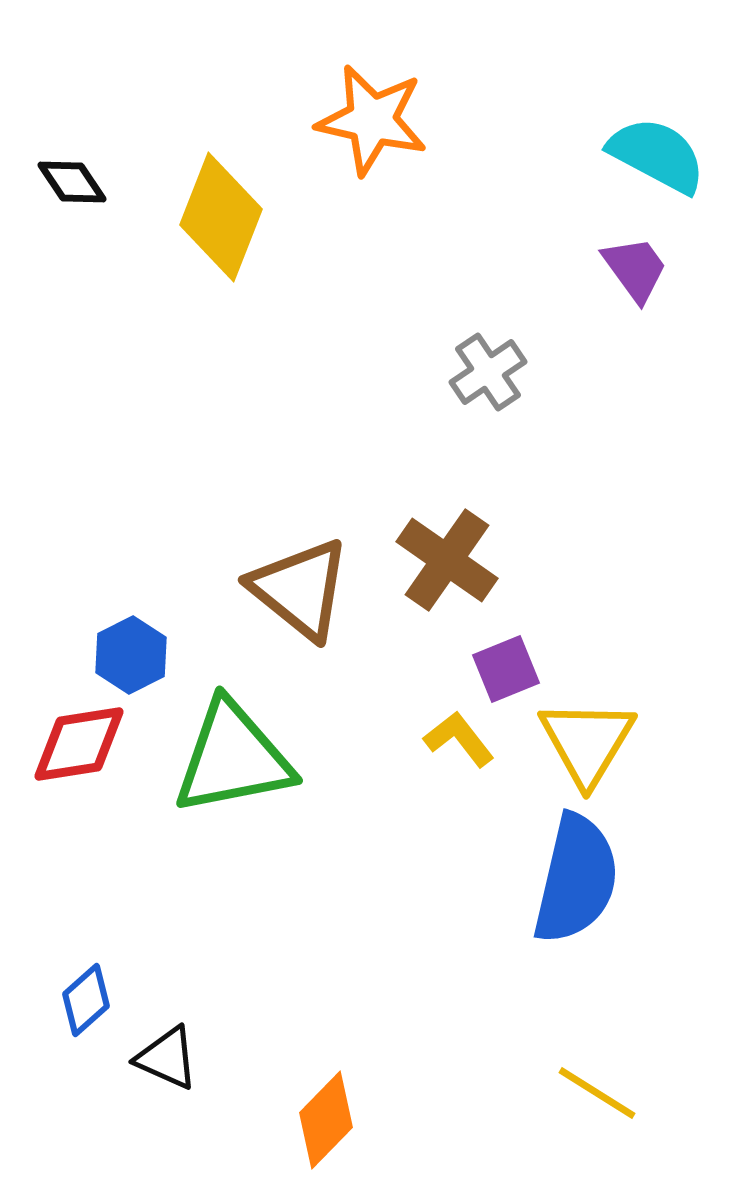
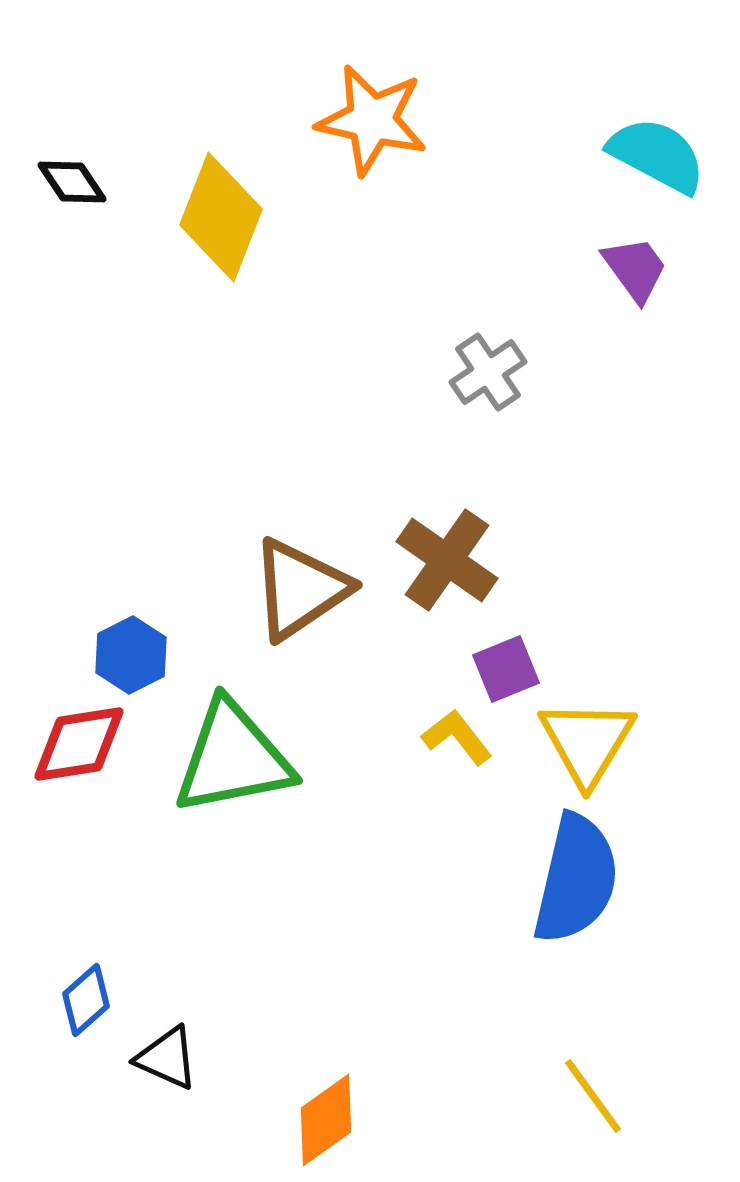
brown triangle: rotated 47 degrees clockwise
yellow L-shape: moved 2 px left, 2 px up
yellow line: moved 4 px left, 3 px down; rotated 22 degrees clockwise
orange diamond: rotated 10 degrees clockwise
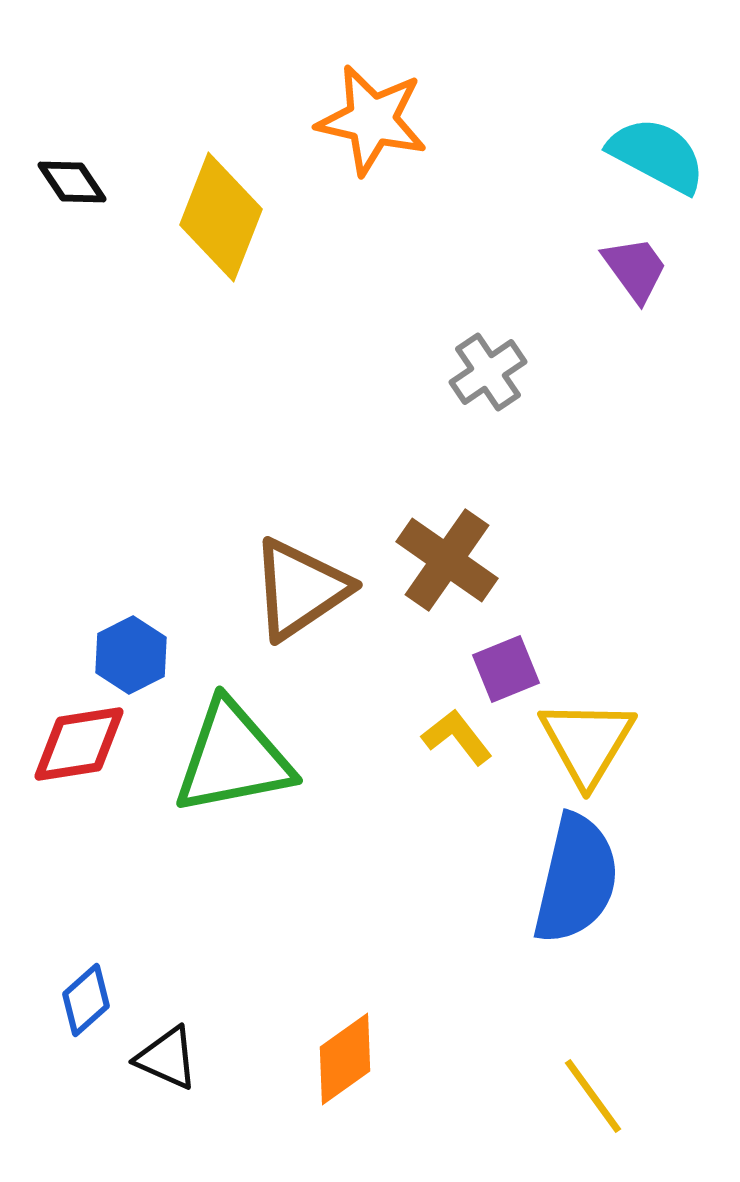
orange diamond: moved 19 px right, 61 px up
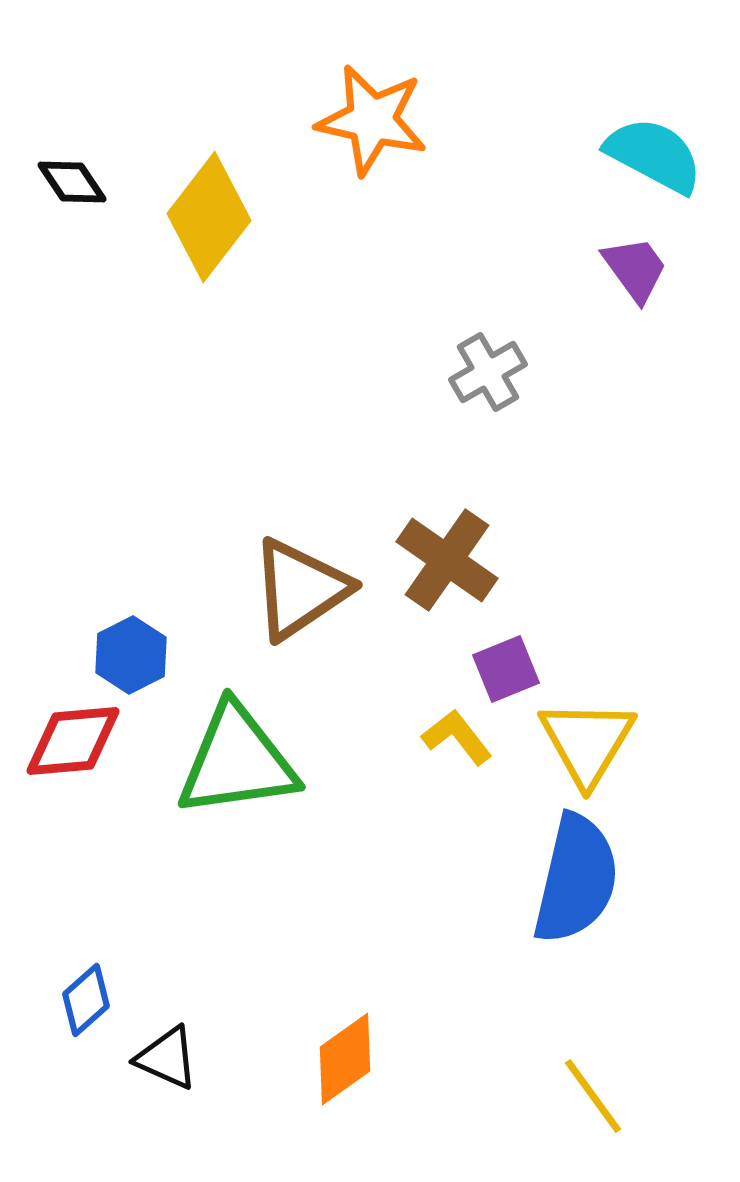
cyan semicircle: moved 3 px left
yellow diamond: moved 12 px left; rotated 16 degrees clockwise
gray cross: rotated 4 degrees clockwise
red diamond: moved 6 px left, 3 px up; rotated 4 degrees clockwise
green triangle: moved 4 px right, 3 px down; rotated 3 degrees clockwise
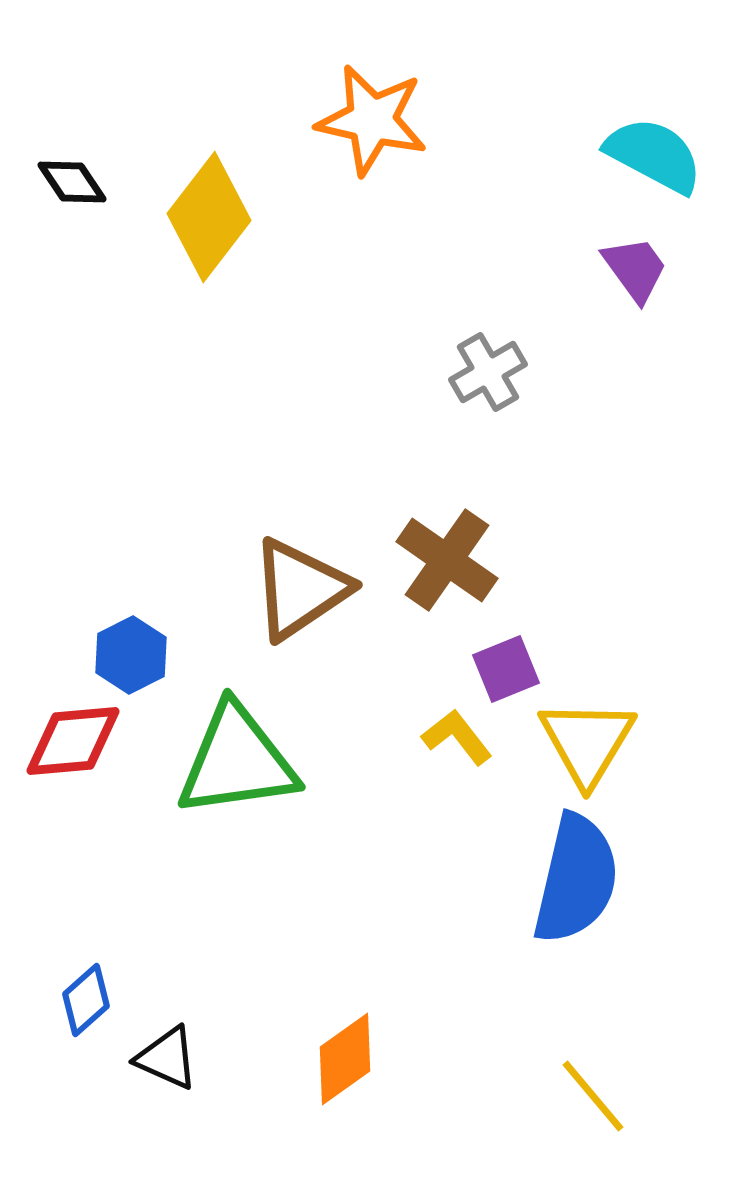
yellow line: rotated 4 degrees counterclockwise
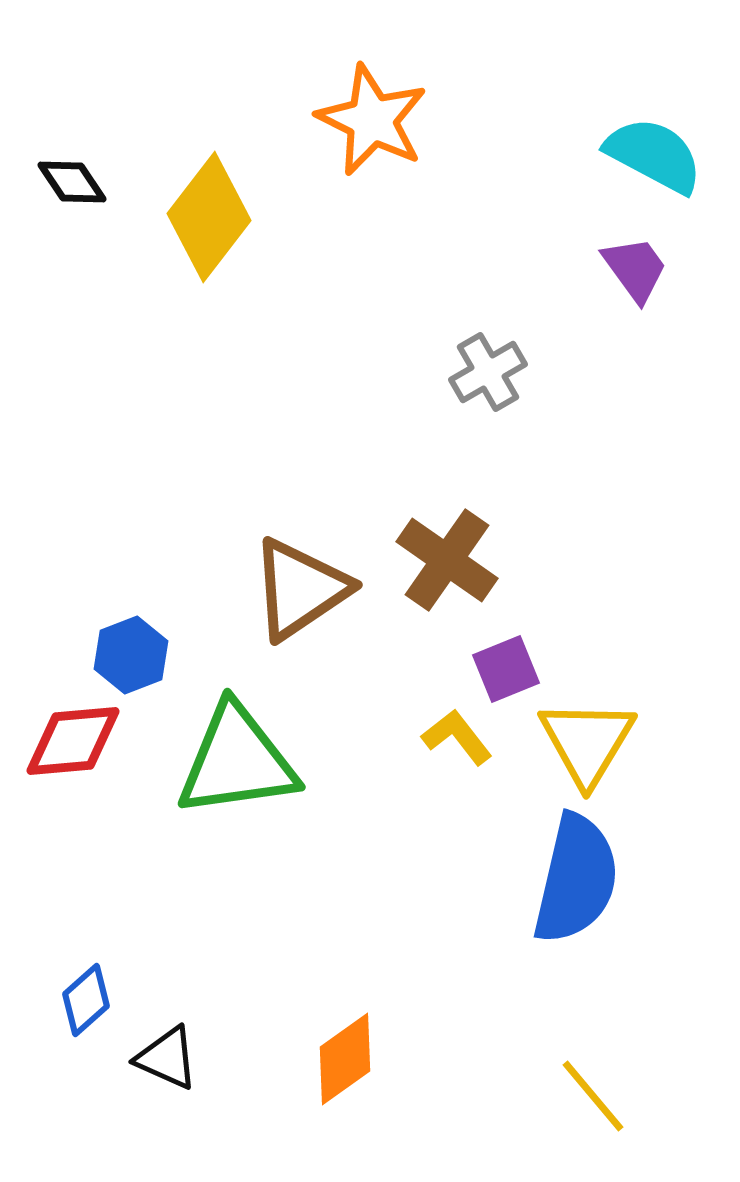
orange star: rotated 13 degrees clockwise
blue hexagon: rotated 6 degrees clockwise
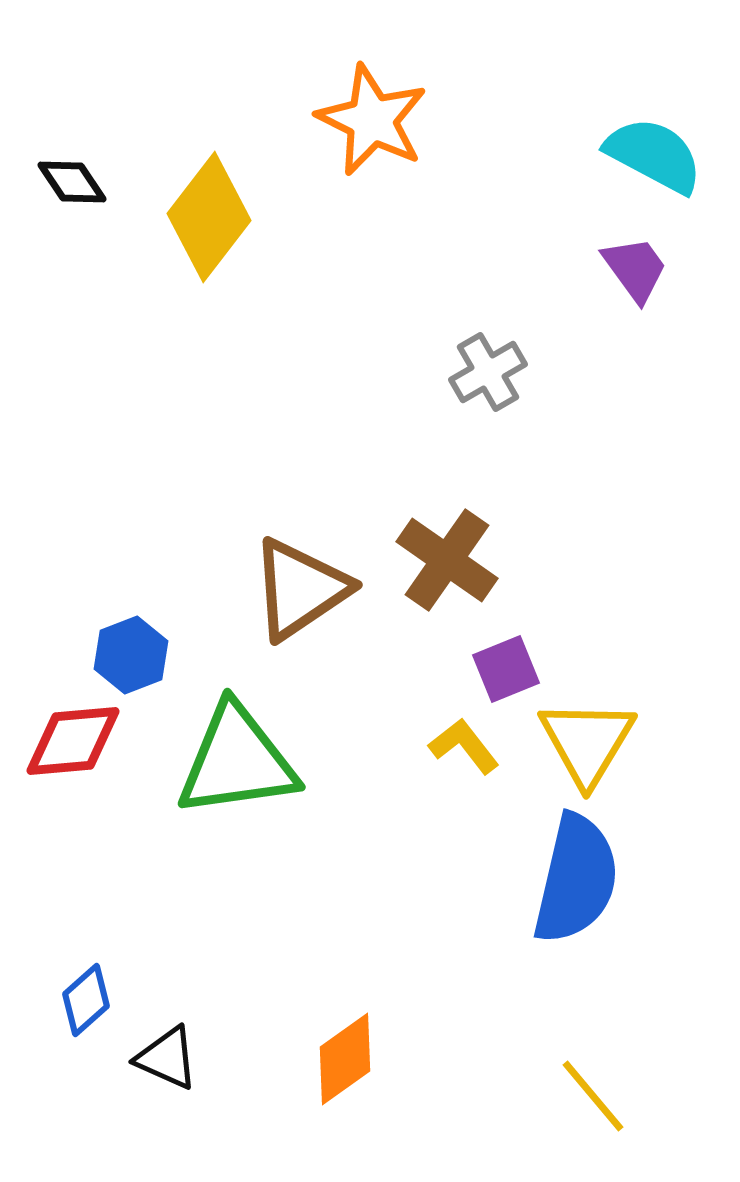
yellow L-shape: moved 7 px right, 9 px down
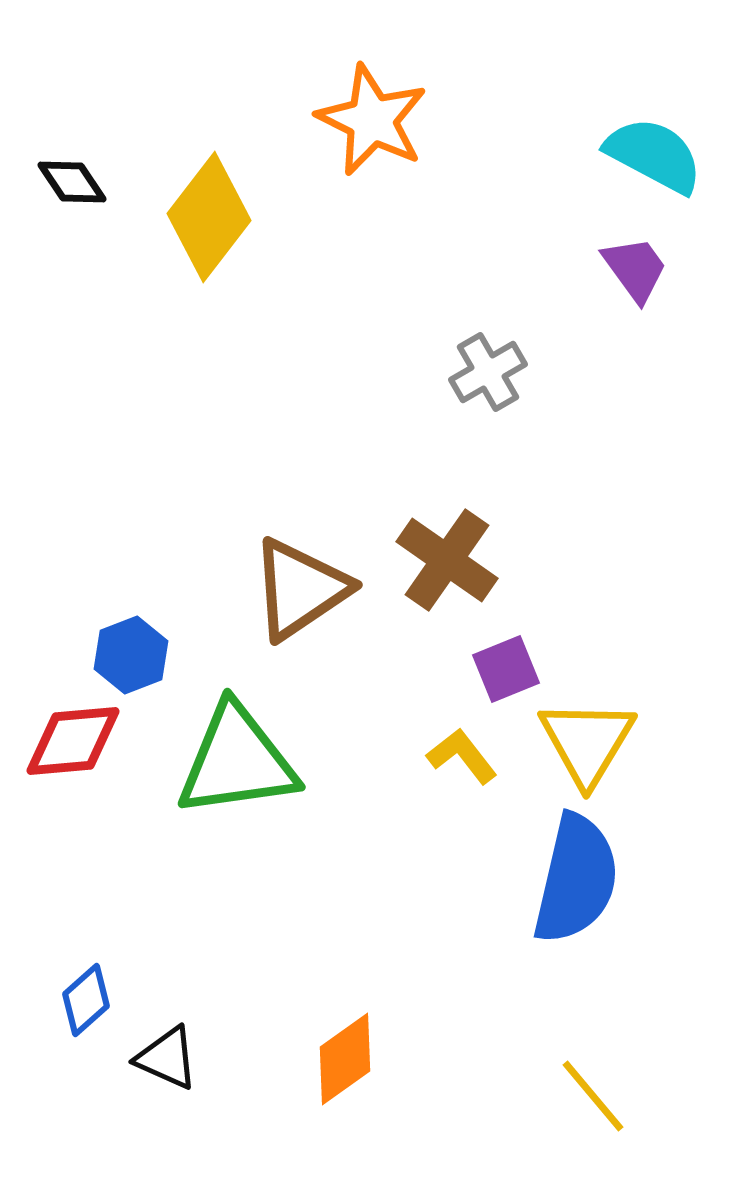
yellow L-shape: moved 2 px left, 10 px down
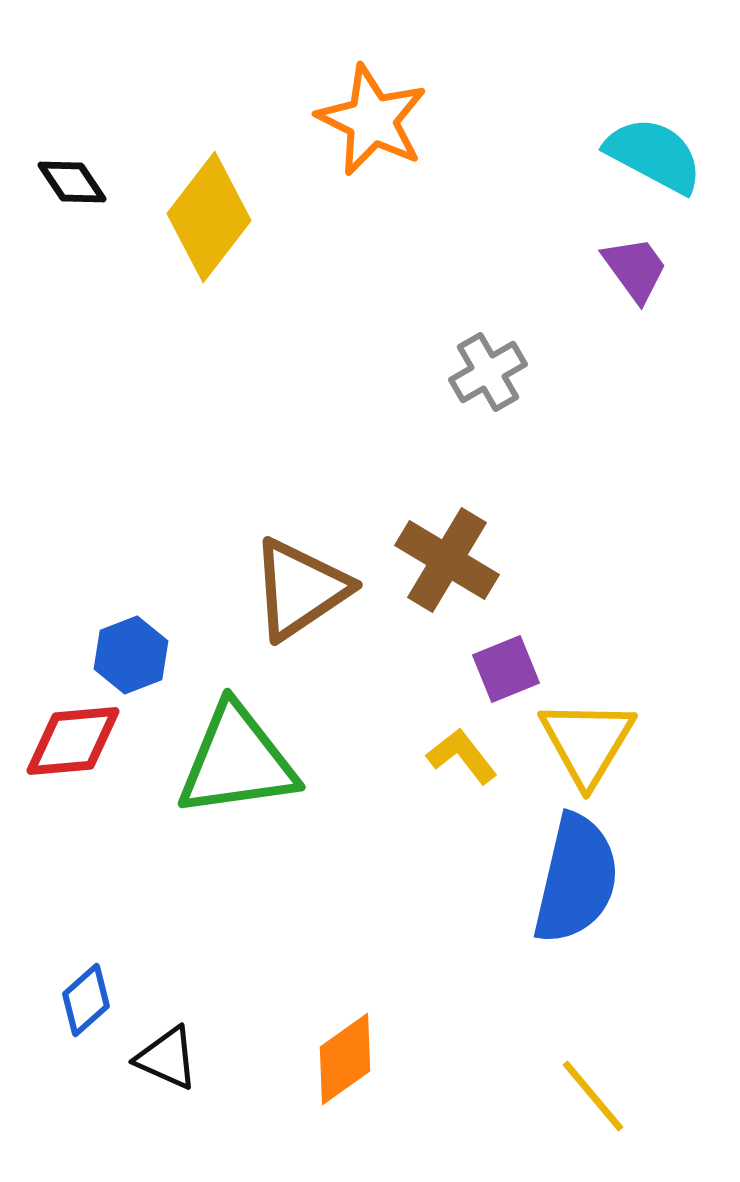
brown cross: rotated 4 degrees counterclockwise
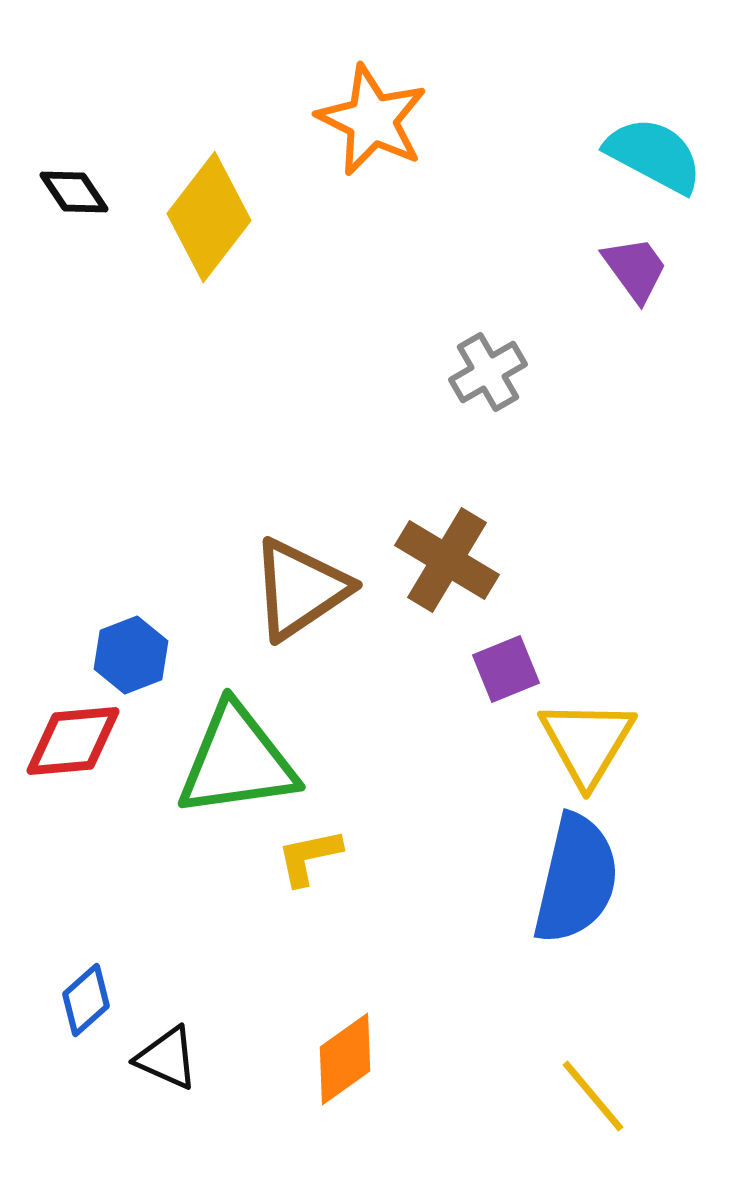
black diamond: moved 2 px right, 10 px down
yellow L-shape: moved 153 px left, 101 px down; rotated 64 degrees counterclockwise
